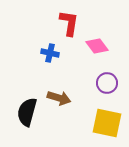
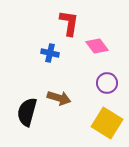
yellow square: rotated 20 degrees clockwise
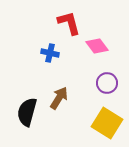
red L-shape: rotated 24 degrees counterclockwise
brown arrow: rotated 75 degrees counterclockwise
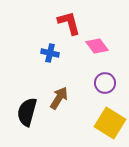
purple circle: moved 2 px left
yellow square: moved 3 px right
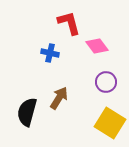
purple circle: moved 1 px right, 1 px up
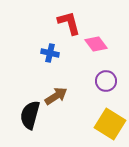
pink diamond: moved 1 px left, 2 px up
purple circle: moved 1 px up
brown arrow: moved 3 px left, 2 px up; rotated 25 degrees clockwise
black semicircle: moved 3 px right, 3 px down
yellow square: moved 1 px down
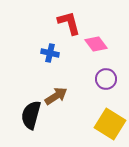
purple circle: moved 2 px up
black semicircle: moved 1 px right
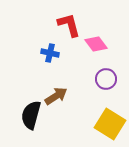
red L-shape: moved 2 px down
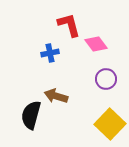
blue cross: rotated 24 degrees counterclockwise
brown arrow: rotated 130 degrees counterclockwise
yellow square: rotated 12 degrees clockwise
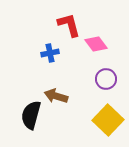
yellow square: moved 2 px left, 4 px up
